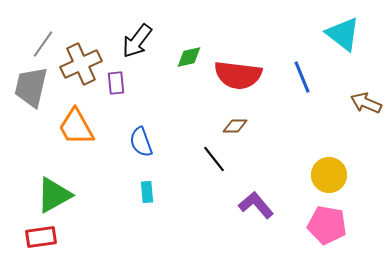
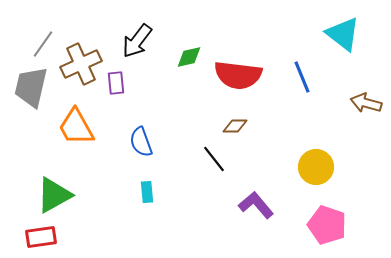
brown arrow: rotated 8 degrees counterclockwise
yellow circle: moved 13 px left, 8 px up
pink pentagon: rotated 9 degrees clockwise
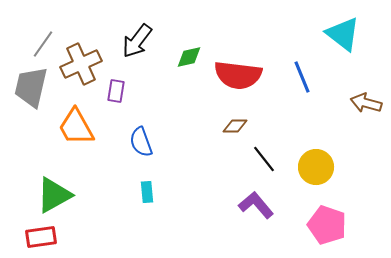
purple rectangle: moved 8 px down; rotated 15 degrees clockwise
black line: moved 50 px right
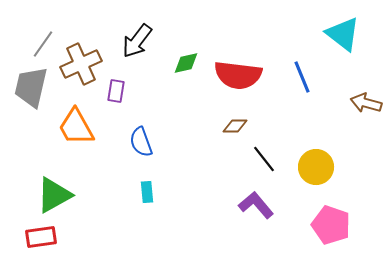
green diamond: moved 3 px left, 6 px down
pink pentagon: moved 4 px right
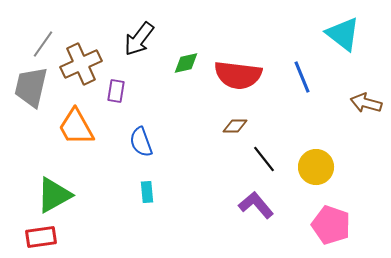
black arrow: moved 2 px right, 2 px up
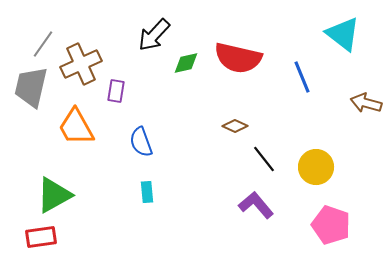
black arrow: moved 15 px right, 4 px up; rotated 6 degrees clockwise
red semicircle: moved 17 px up; rotated 6 degrees clockwise
brown diamond: rotated 25 degrees clockwise
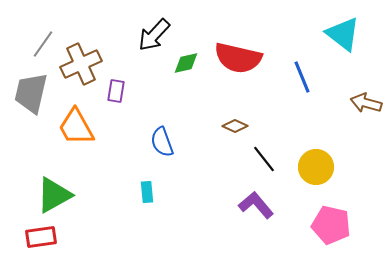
gray trapezoid: moved 6 px down
blue semicircle: moved 21 px right
pink pentagon: rotated 6 degrees counterclockwise
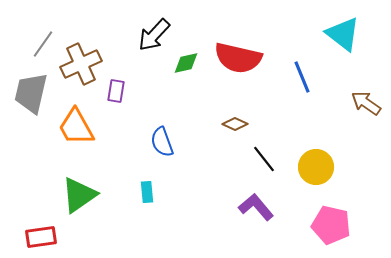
brown arrow: rotated 20 degrees clockwise
brown diamond: moved 2 px up
green triangle: moved 25 px right; rotated 6 degrees counterclockwise
purple L-shape: moved 2 px down
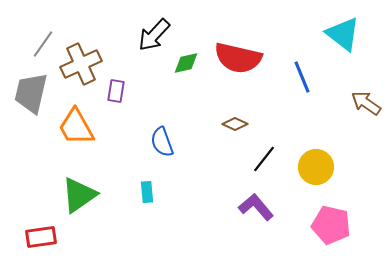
black line: rotated 76 degrees clockwise
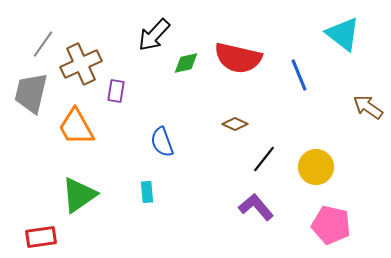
blue line: moved 3 px left, 2 px up
brown arrow: moved 2 px right, 4 px down
